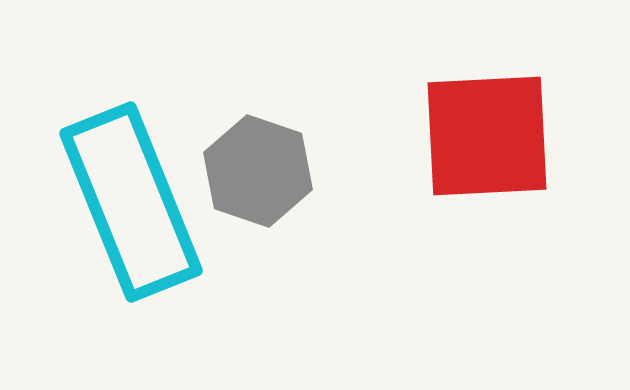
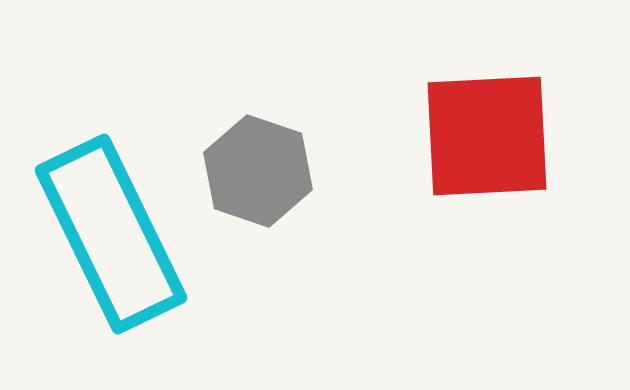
cyan rectangle: moved 20 px left, 32 px down; rotated 4 degrees counterclockwise
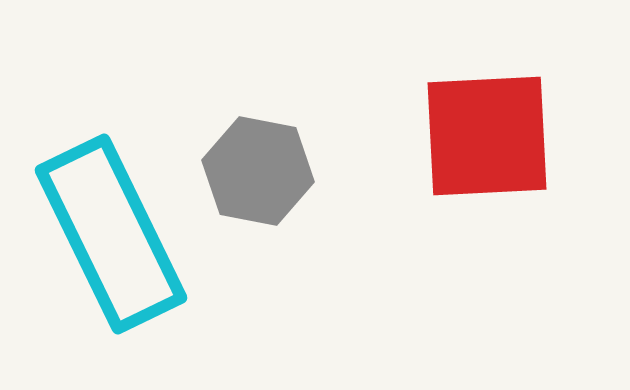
gray hexagon: rotated 8 degrees counterclockwise
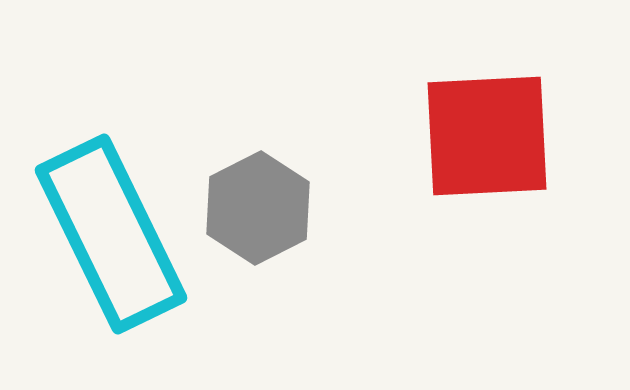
gray hexagon: moved 37 px down; rotated 22 degrees clockwise
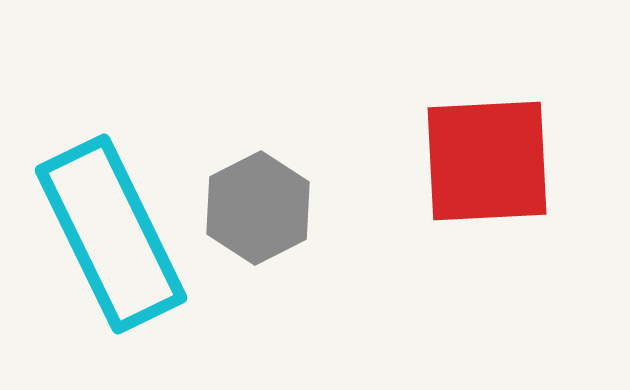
red square: moved 25 px down
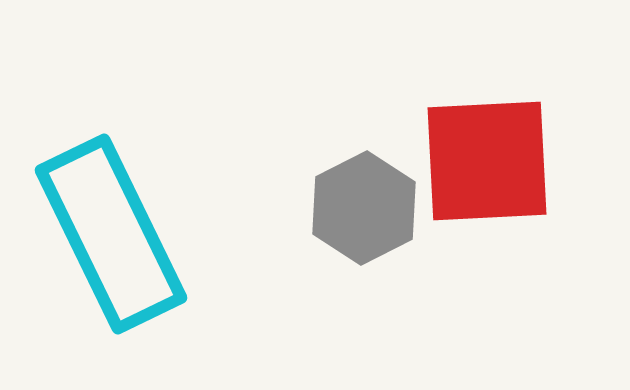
gray hexagon: moved 106 px right
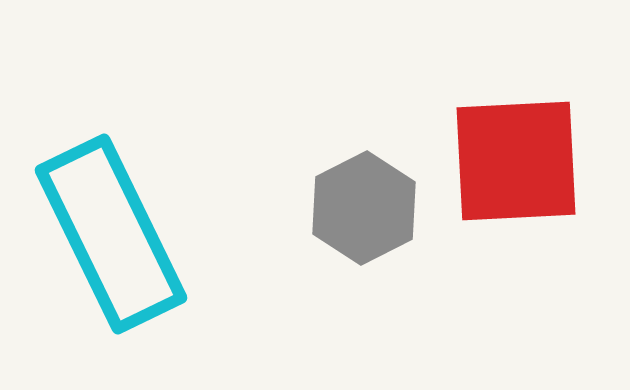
red square: moved 29 px right
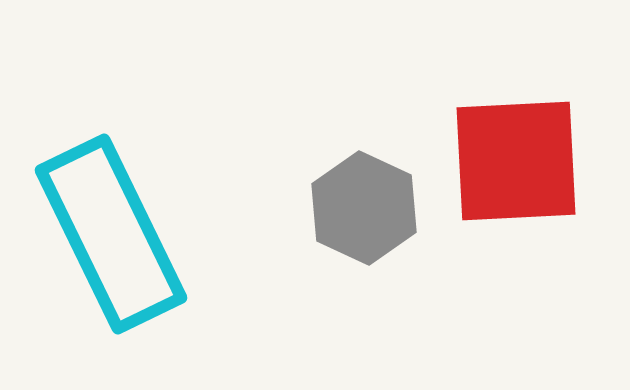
gray hexagon: rotated 8 degrees counterclockwise
